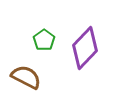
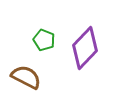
green pentagon: rotated 15 degrees counterclockwise
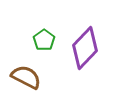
green pentagon: rotated 15 degrees clockwise
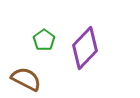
brown semicircle: moved 2 px down
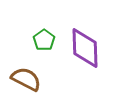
purple diamond: rotated 45 degrees counterclockwise
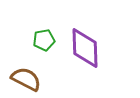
green pentagon: rotated 25 degrees clockwise
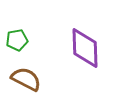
green pentagon: moved 27 px left
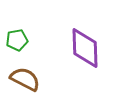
brown semicircle: moved 1 px left
